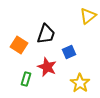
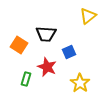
black trapezoid: rotated 75 degrees clockwise
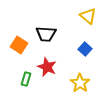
yellow triangle: rotated 42 degrees counterclockwise
blue square: moved 16 px right, 3 px up; rotated 24 degrees counterclockwise
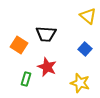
yellow star: rotated 18 degrees counterclockwise
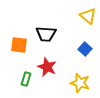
orange square: rotated 24 degrees counterclockwise
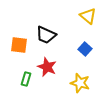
black trapezoid: moved 1 px down; rotated 20 degrees clockwise
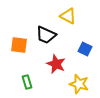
yellow triangle: moved 20 px left; rotated 12 degrees counterclockwise
blue square: rotated 16 degrees counterclockwise
red star: moved 9 px right, 3 px up
green rectangle: moved 1 px right, 3 px down; rotated 32 degrees counterclockwise
yellow star: moved 1 px left, 1 px down
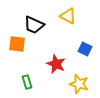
black trapezoid: moved 12 px left, 10 px up
orange square: moved 2 px left, 1 px up
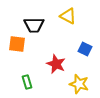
black trapezoid: rotated 25 degrees counterclockwise
